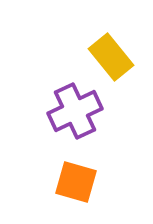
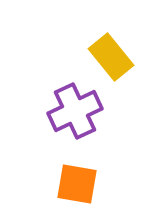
orange square: moved 1 px right, 2 px down; rotated 6 degrees counterclockwise
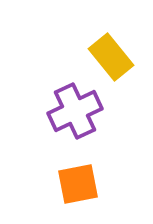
orange square: moved 1 px right; rotated 21 degrees counterclockwise
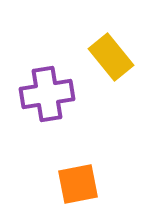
purple cross: moved 28 px left, 17 px up; rotated 16 degrees clockwise
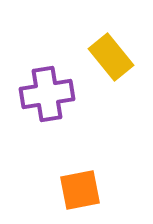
orange square: moved 2 px right, 6 px down
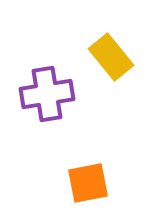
orange square: moved 8 px right, 7 px up
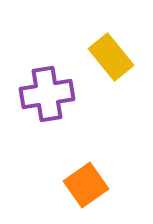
orange square: moved 2 px left, 2 px down; rotated 24 degrees counterclockwise
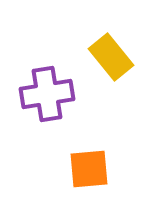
orange square: moved 3 px right, 16 px up; rotated 30 degrees clockwise
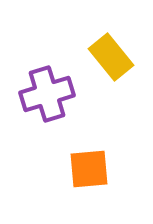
purple cross: rotated 8 degrees counterclockwise
